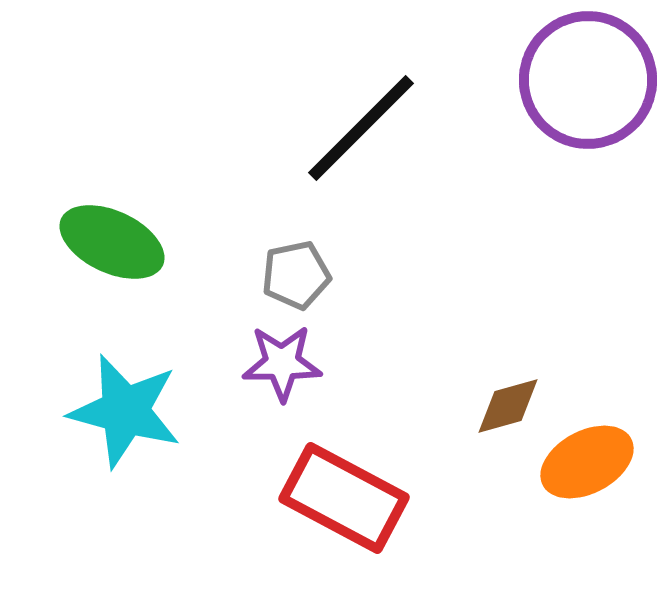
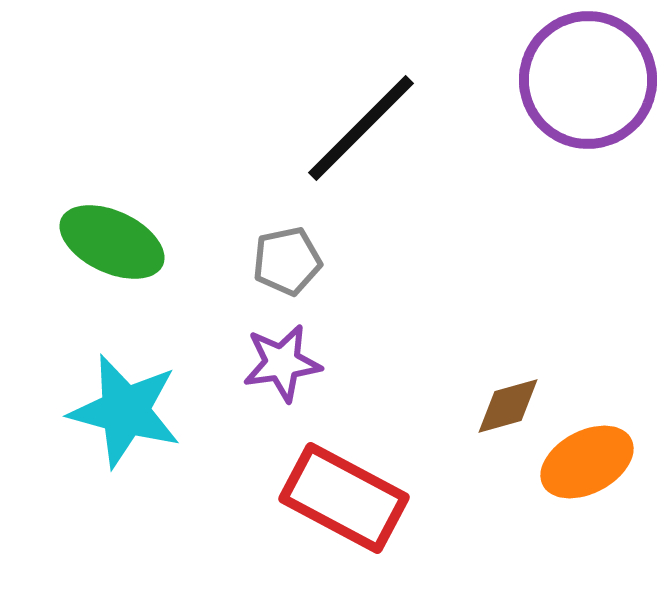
gray pentagon: moved 9 px left, 14 px up
purple star: rotated 8 degrees counterclockwise
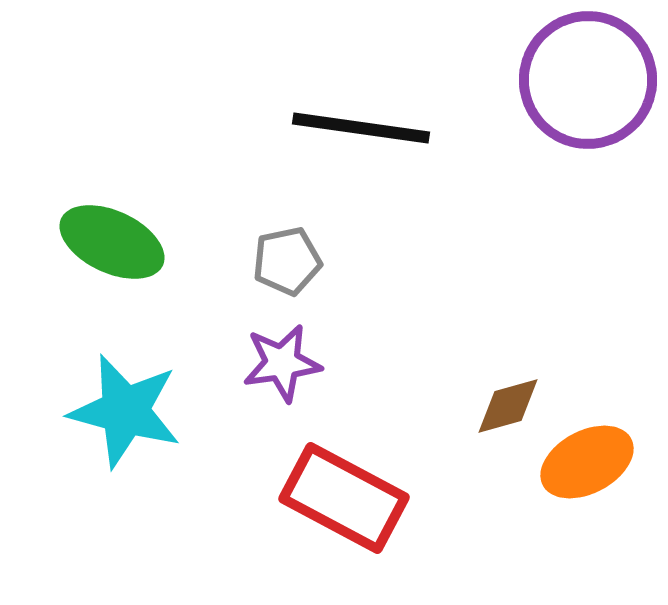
black line: rotated 53 degrees clockwise
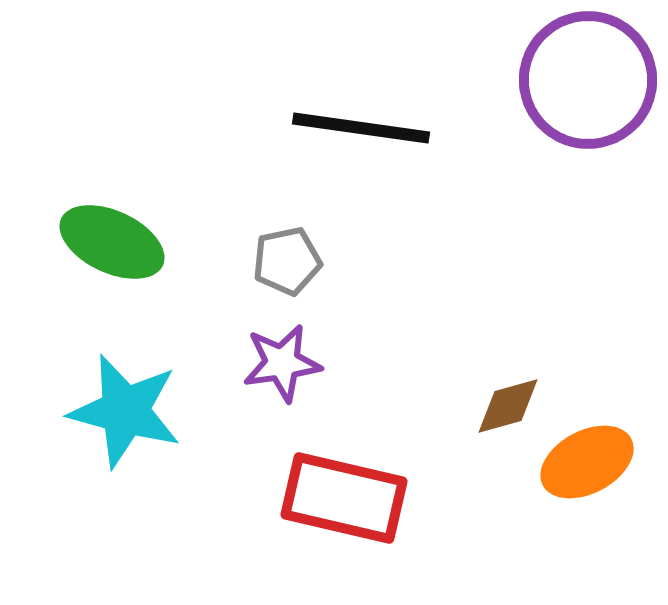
red rectangle: rotated 15 degrees counterclockwise
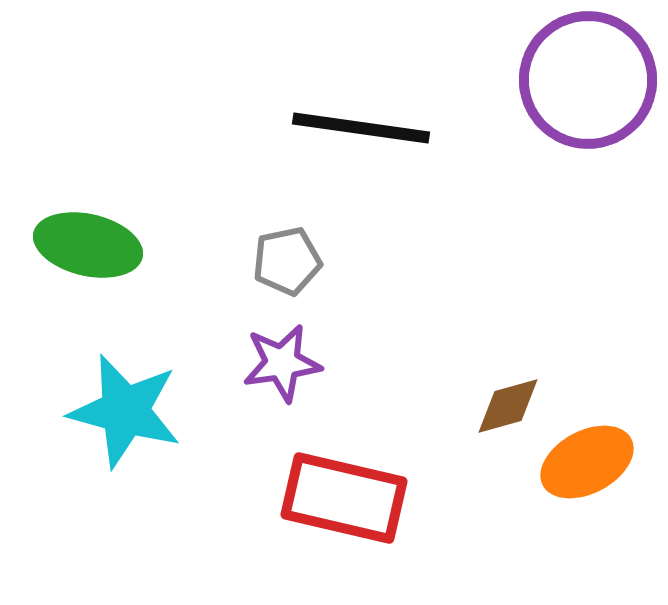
green ellipse: moved 24 px left, 3 px down; rotated 12 degrees counterclockwise
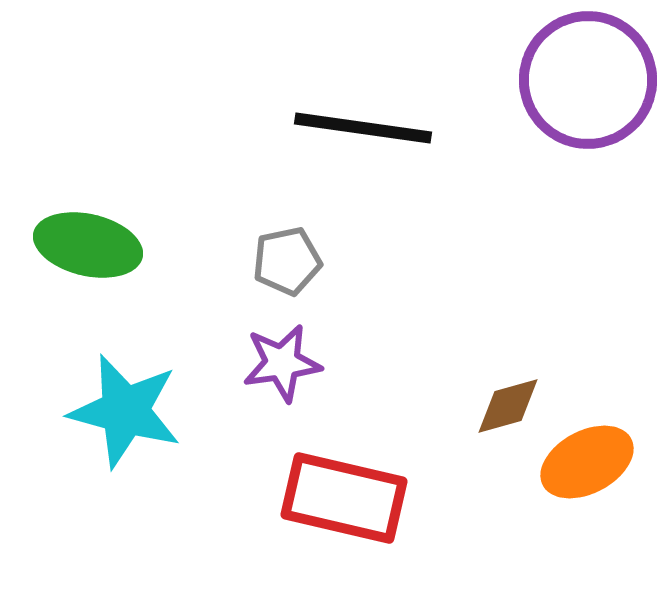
black line: moved 2 px right
